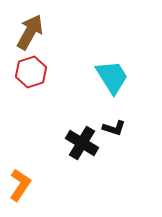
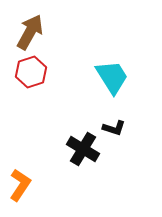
black cross: moved 1 px right, 6 px down
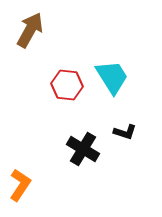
brown arrow: moved 2 px up
red hexagon: moved 36 px right, 13 px down; rotated 24 degrees clockwise
black L-shape: moved 11 px right, 4 px down
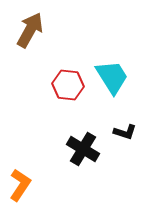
red hexagon: moved 1 px right
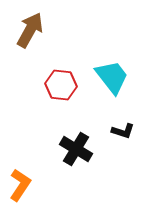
cyan trapezoid: rotated 6 degrees counterclockwise
red hexagon: moved 7 px left
black L-shape: moved 2 px left, 1 px up
black cross: moved 7 px left
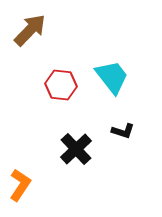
brown arrow: rotated 15 degrees clockwise
black cross: rotated 16 degrees clockwise
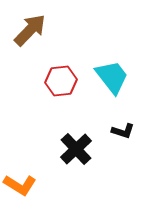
red hexagon: moved 4 px up; rotated 12 degrees counterclockwise
orange L-shape: rotated 88 degrees clockwise
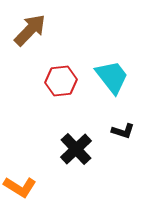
orange L-shape: moved 2 px down
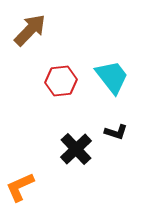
black L-shape: moved 7 px left, 1 px down
orange L-shape: rotated 124 degrees clockwise
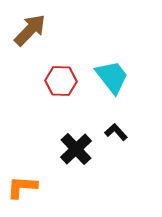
red hexagon: rotated 8 degrees clockwise
black L-shape: rotated 150 degrees counterclockwise
orange L-shape: moved 2 px right; rotated 28 degrees clockwise
